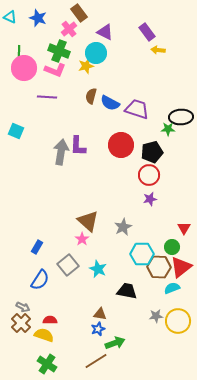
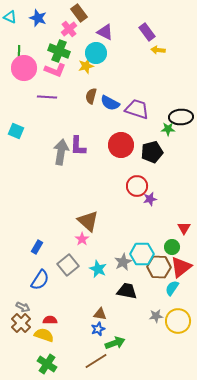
red circle at (149, 175): moved 12 px left, 11 px down
gray star at (123, 227): moved 35 px down
cyan semicircle at (172, 288): rotated 35 degrees counterclockwise
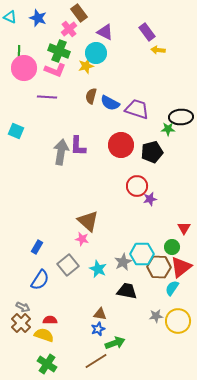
pink star at (82, 239): rotated 24 degrees counterclockwise
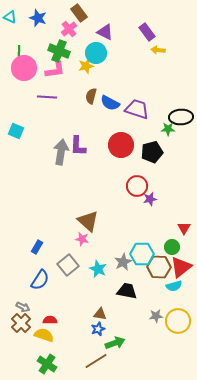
pink L-shape at (55, 70): rotated 30 degrees counterclockwise
cyan semicircle at (172, 288): moved 2 px right, 2 px up; rotated 140 degrees counterclockwise
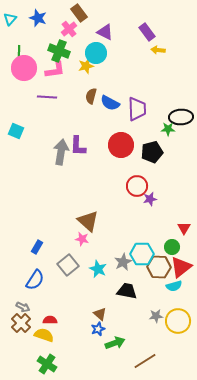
cyan triangle at (10, 17): moved 2 px down; rotated 48 degrees clockwise
purple trapezoid at (137, 109): rotated 70 degrees clockwise
blue semicircle at (40, 280): moved 5 px left
brown triangle at (100, 314): rotated 32 degrees clockwise
brown line at (96, 361): moved 49 px right
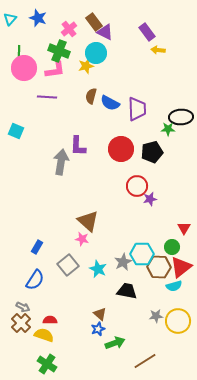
brown rectangle at (79, 13): moved 15 px right, 9 px down
red circle at (121, 145): moved 4 px down
gray arrow at (61, 152): moved 10 px down
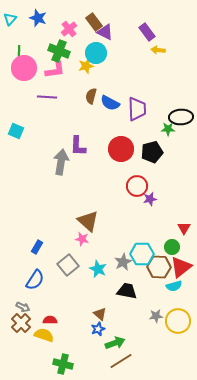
brown line at (145, 361): moved 24 px left
green cross at (47, 364): moved 16 px right; rotated 18 degrees counterclockwise
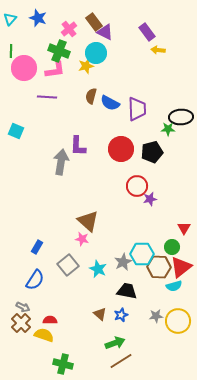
green line at (19, 52): moved 8 px left, 1 px up
blue star at (98, 329): moved 23 px right, 14 px up
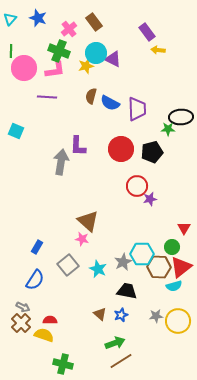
purple triangle at (105, 32): moved 8 px right, 27 px down
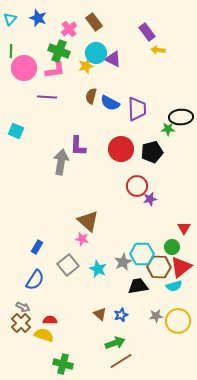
black trapezoid at (127, 291): moved 11 px right, 5 px up; rotated 20 degrees counterclockwise
